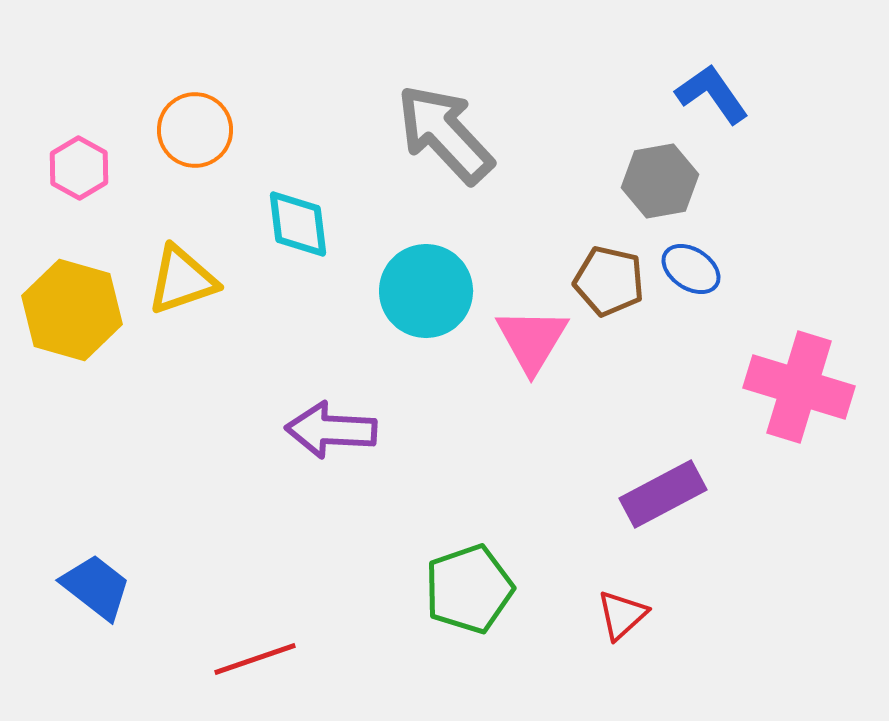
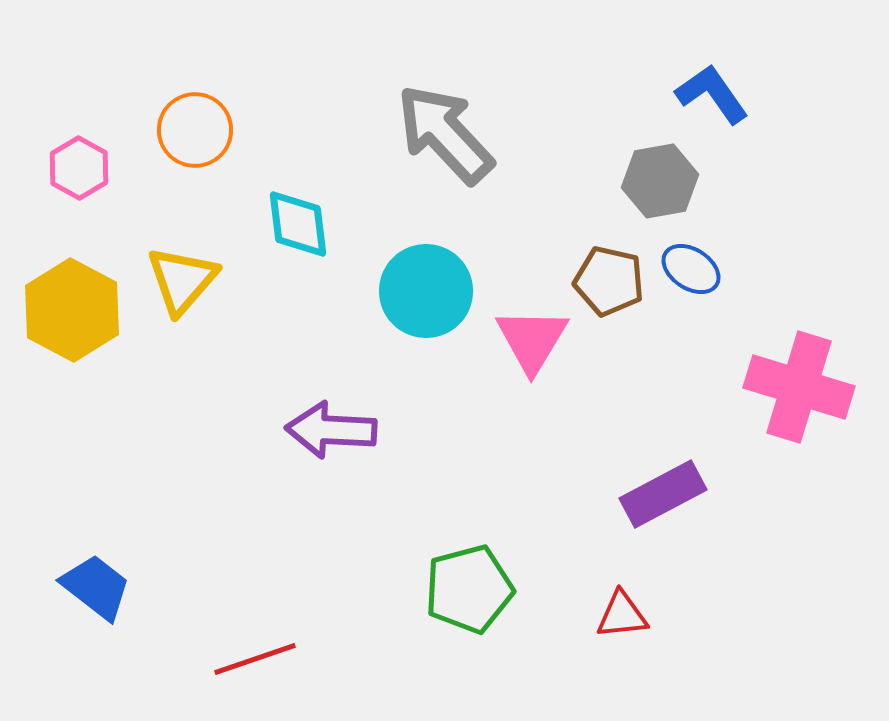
yellow triangle: rotated 30 degrees counterclockwise
yellow hexagon: rotated 12 degrees clockwise
green pentagon: rotated 4 degrees clockwise
red triangle: rotated 36 degrees clockwise
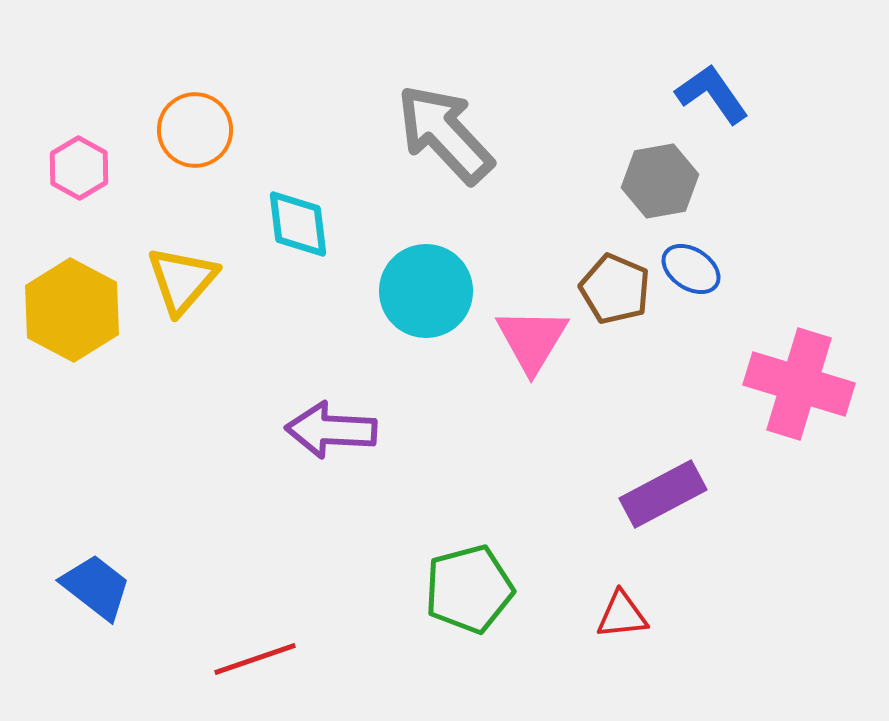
brown pentagon: moved 6 px right, 8 px down; rotated 10 degrees clockwise
pink cross: moved 3 px up
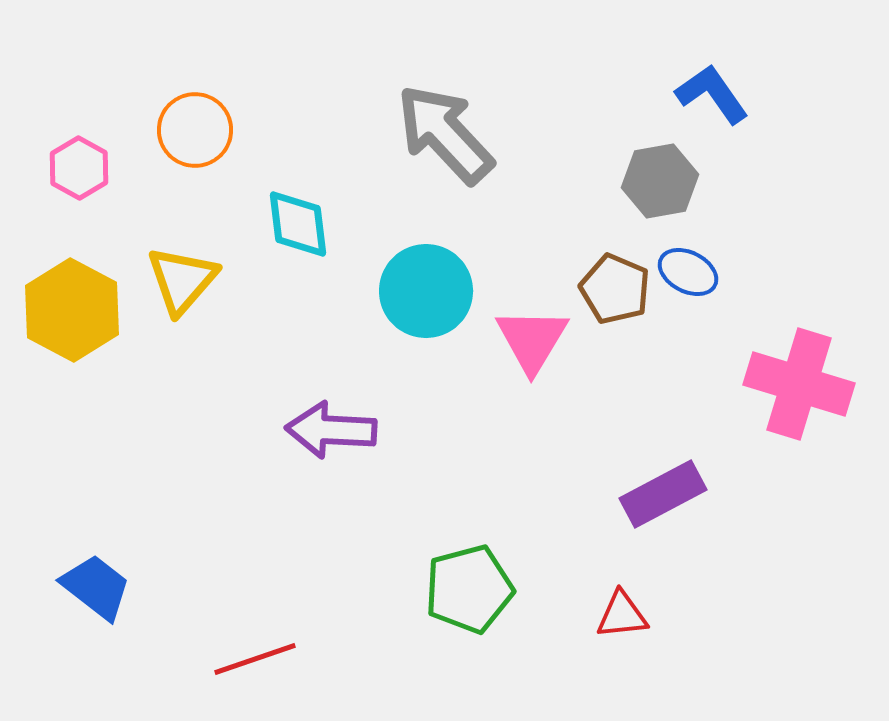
blue ellipse: moved 3 px left, 3 px down; rotated 6 degrees counterclockwise
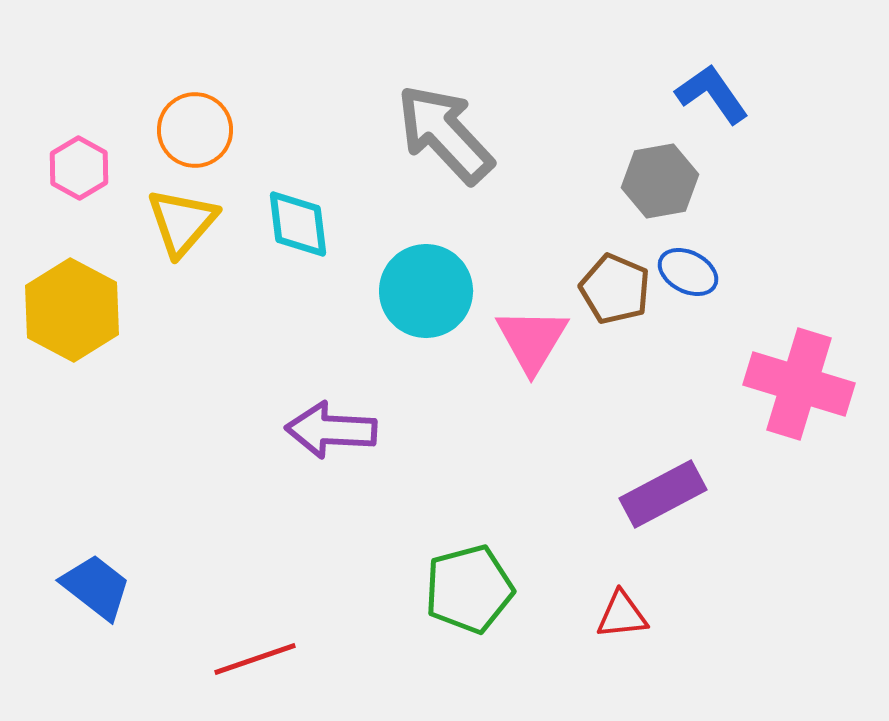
yellow triangle: moved 58 px up
